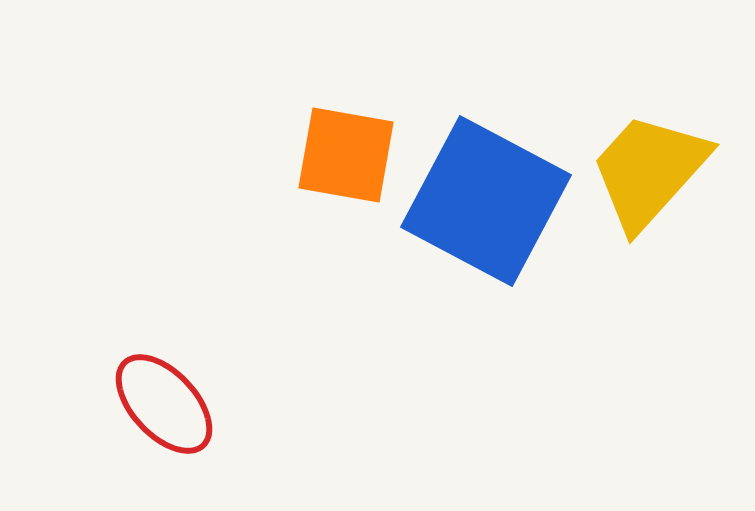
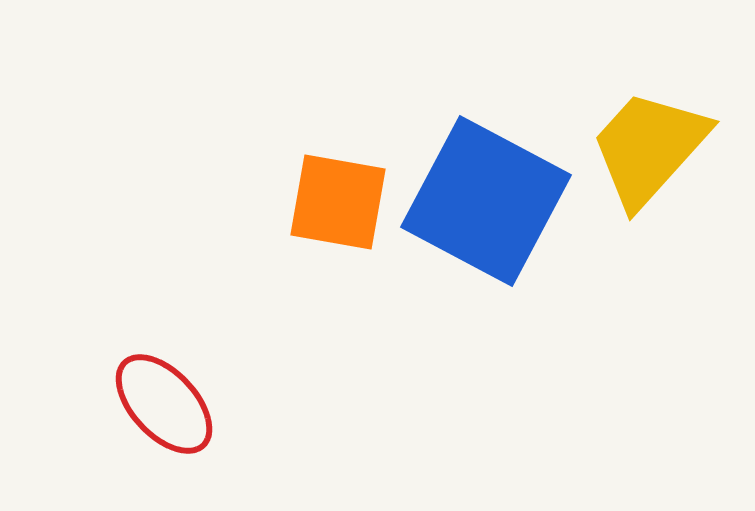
orange square: moved 8 px left, 47 px down
yellow trapezoid: moved 23 px up
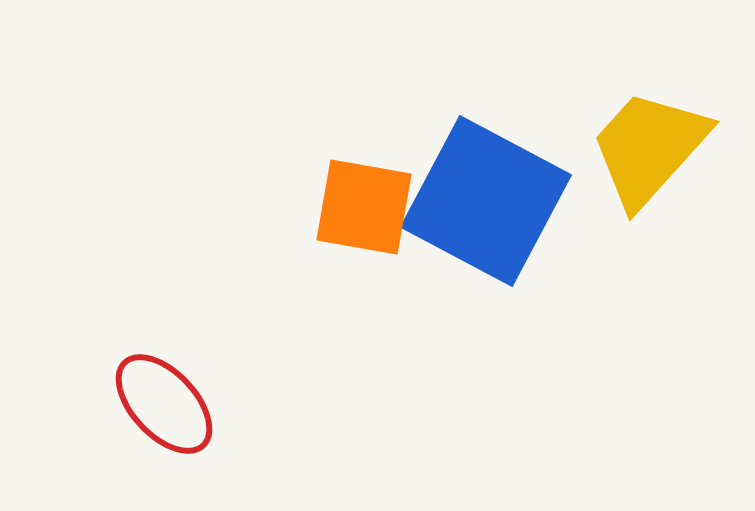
orange square: moved 26 px right, 5 px down
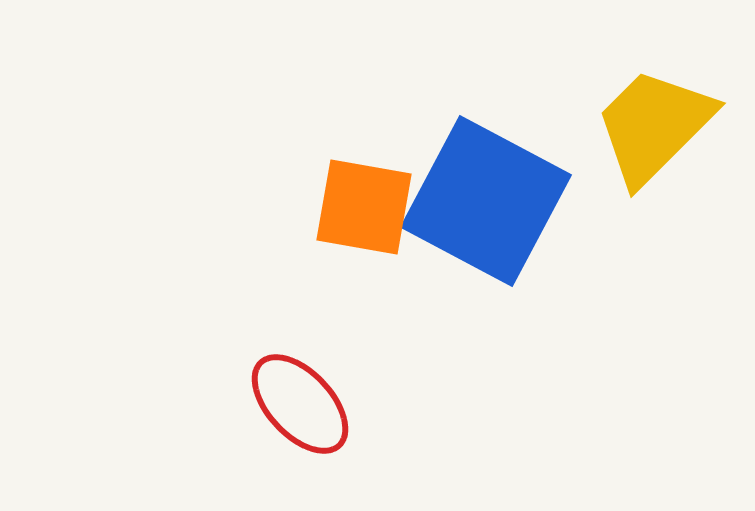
yellow trapezoid: moved 5 px right, 22 px up; rotated 3 degrees clockwise
red ellipse: moved 136 px right
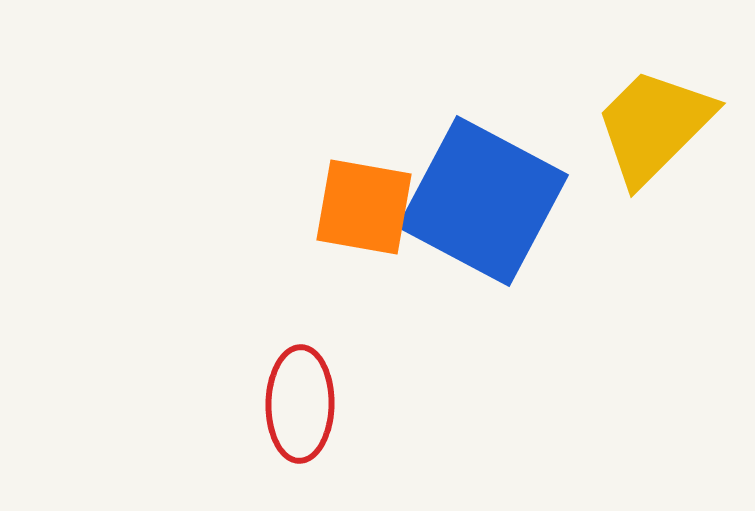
blue square: moved 3 px left
red ellipse: rotated 44 degrees clockwise
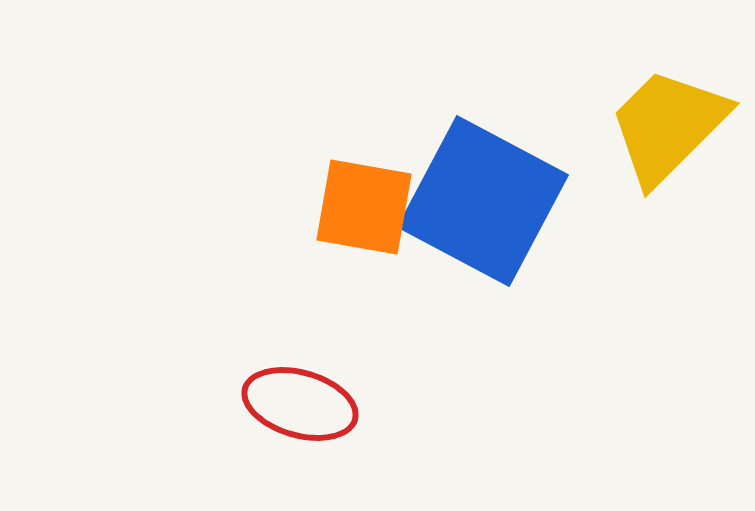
yellow trapezoid: moved 14 px right
red ellipse: rotated 75 degrees counterclockwise
